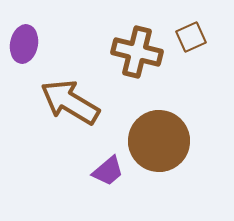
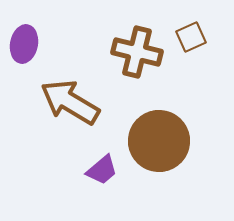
purple trapezoid: moved 6 px left, 1 px up
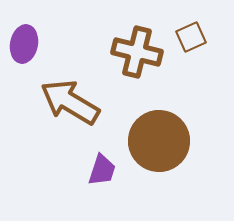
purple trapezoid: rotated 32 degrees counterclockwise
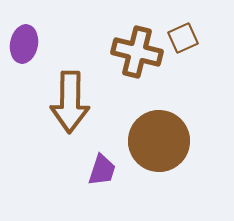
brown square: moved 8 px left, 1 px down
brown arrow: rotated 120 degrees counterclockwise
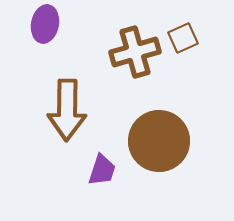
purple ellipse: moved 21 px right, 20 px up
brown cross: moved 2 px left; rotated 30 degrees counterclockwise
brown arrow: moved 3 px left, 8 px down
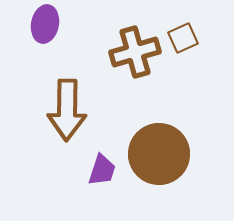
brown circle: moved 13 px down
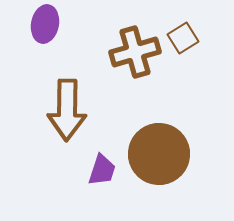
brown square: rotated 8 degrees counterclockwise
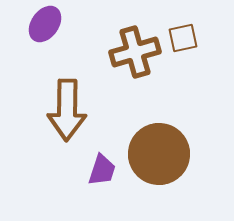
purple ellipse: rotated 24 degrees clockwise
brown square: rotated 20 degrees clockwise
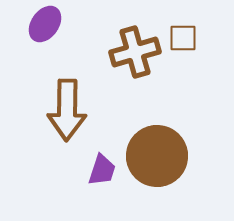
brown square: rotated 12 degrees clockwise
brown circle: moved 2 px left, 2 px down
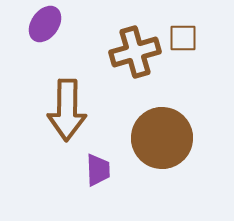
brown circle: moved 5 px right, 18 px up
purple trapezoid: moved 4 px left; rotated 20 degrees counterclockwise
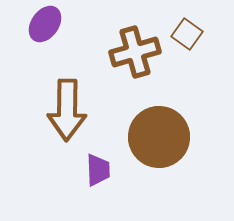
brown square: moved 4 px right, 4 px up; rotated 36 degrees clockwise
brown circle: moved 3 px left, 1 px up
